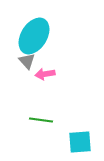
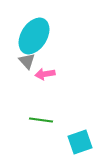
cyan square: rotated 15 degrees counterclockwise
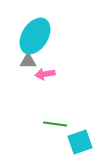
cyan ellipse: moved 1 px right
gray triangle: moved 1 px right; rotated 48 degrees counterclockwise
green line: moved 14 px right, 4 px down
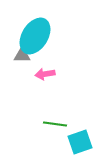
gray triangle: moved 6 px left, 6 px up
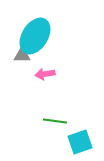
green line: moved 3 px up
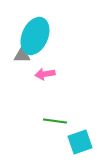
cyan ellipse: rotated 9 degrees counterclockwise
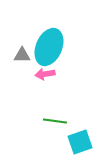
cyan ellipse: moved 14 px right, 11 px down
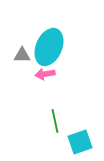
green line: rotated 70 degrees clockwise
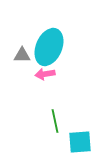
cyan square: rotated 15 degrees clockwise
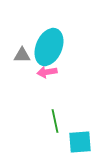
pink arrow: moved 2 px right, 2 px up
